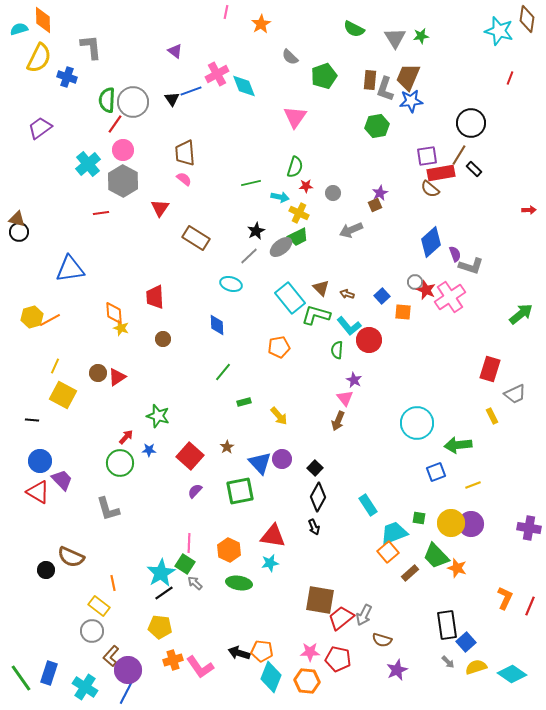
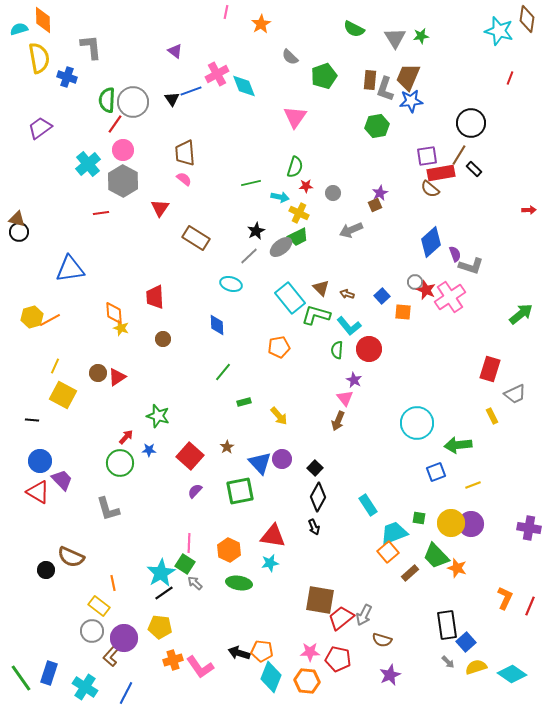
yellow semicircle at (39, 58): rotated 36 degrees counterclockwise
red circle at (369, 340): moved 9 px down
purple circle at (128, 670): moved 4 px left, 32 px up
purple star at (397, 670): moved 7 px left, 5 px down
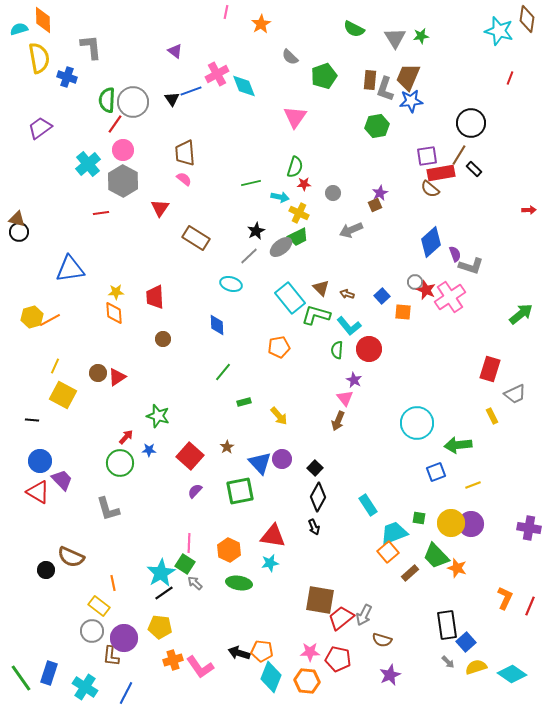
red star at (306, 186): moved 2 px left, 2 px up
yellow star at (121, 328): moved 5 px left, 36 px up; rotated 21 degrees counterclockwise
brown L-shape at (111, 656): rotated 35 degrees counterclockwise
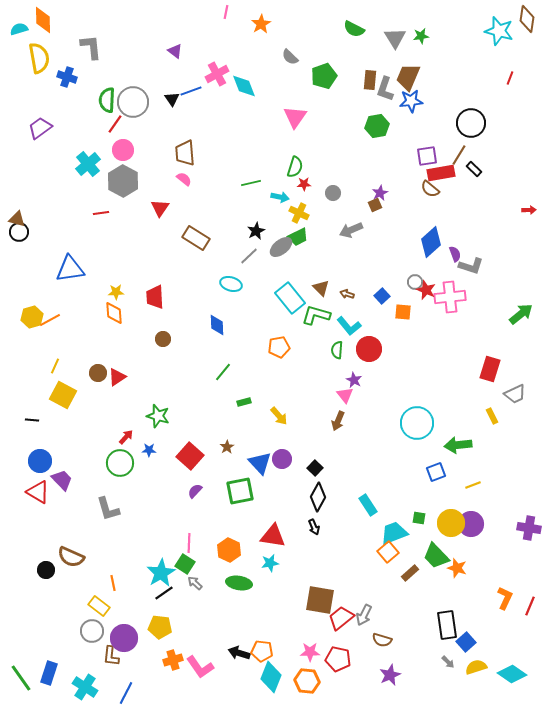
pink cross at (450, 297): rotated 28 degrees clockwise
pink triangle at (345, 398): moved 3 px up
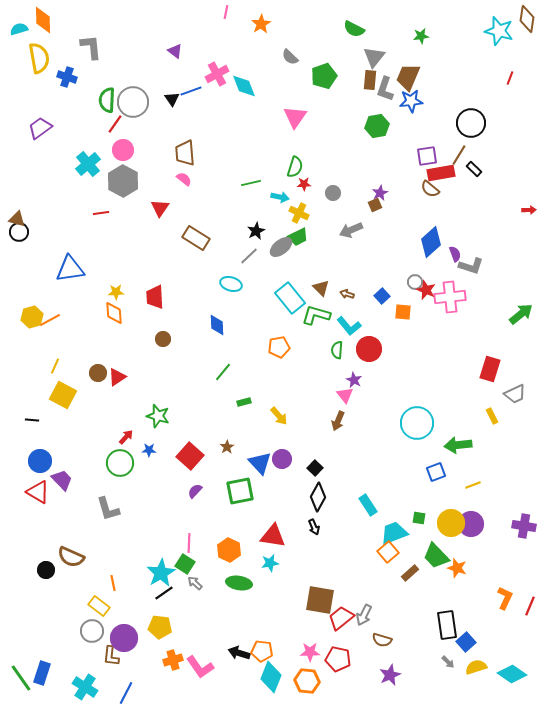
gray triangle at (395, 38): moved 21 px left, 19 px down; rotated 10 degrees clockwise
purple cross at (529, 528): moved 5 px left, 2 px up
blue rectangle at (49, 673): moved 7 px left
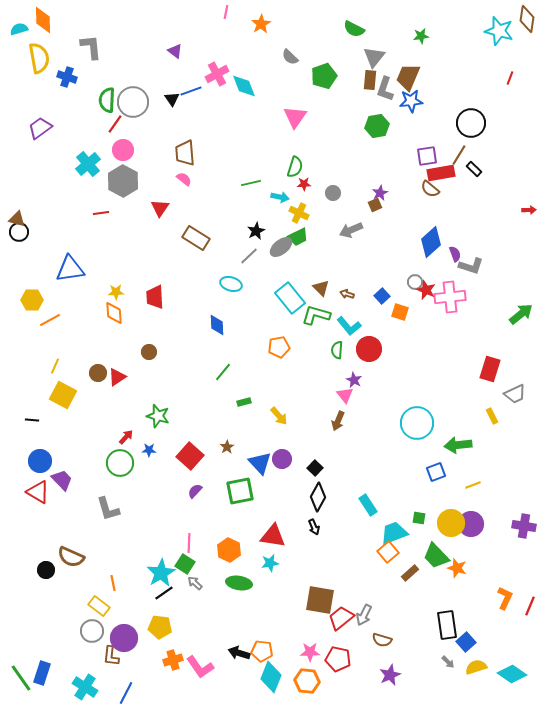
orange square at (403, 312): moved 3 px left; rotated 12 degrees clockwise
yellow hexagon at (32, 317): moved 17 px up; rotated 15 degrees clockwise
brown circle at (163, 339): moved 14 px left, 13 px down
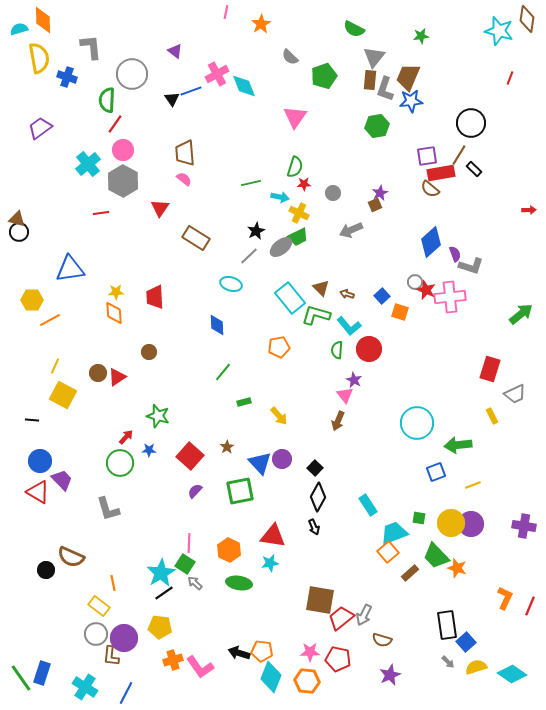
gray circle at (133, 102): moved 1 px left, 28 px up
gray circle at (92, 631): moved 4 px right, 3 px down
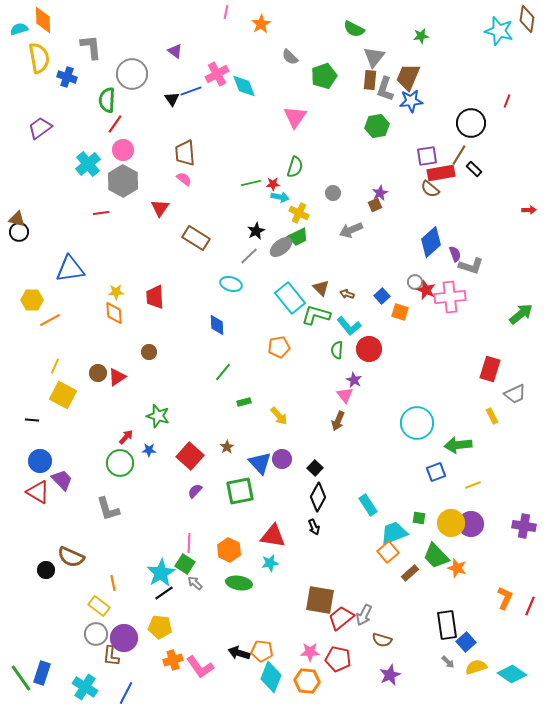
red line at (510, 78): moved 3 px left, 23 px down
red star at (304, 184): moved 31 px left
